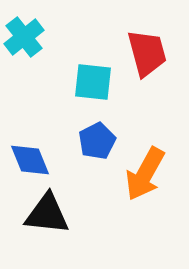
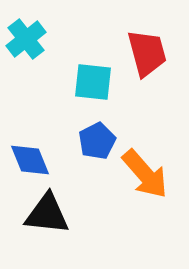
cyan cross: moved 2 px right, 2 px down
orange arrow: rotated 70 degrees counterclockwise
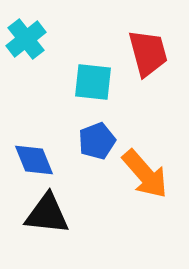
red trapezoid: moved 1 px right
blue pentagon: rotated 6 degrees clockwise
blue diamond: moved 4 px right
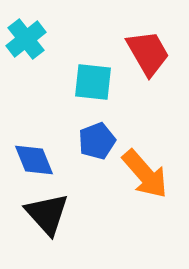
red trapezoid: rotated 15 degrees counterclockwise
black triangle: rotated 42 degrees clockwise
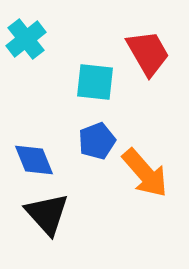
cyan square: moved 2 px right
orange arrow: moved 1 px up
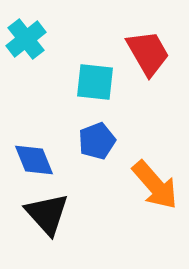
orange arrow: moved 10 px right, 12 px down
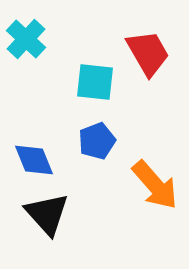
cyan cross: rotated 9 degrees counterclockwise
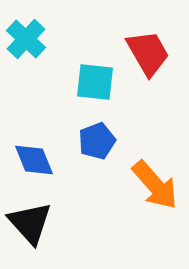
black triangle: moved 17 px left, 9 px down
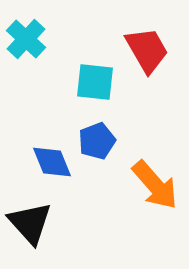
red trapezoid: moved 1 px left, 3 px up
blue diamond: moved 18 px right, 2 px down
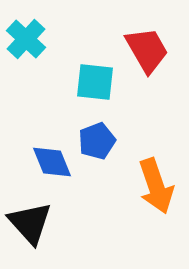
orange arrow: moved 1 px right, 1 px down; rotated 22 degrees clockwise
